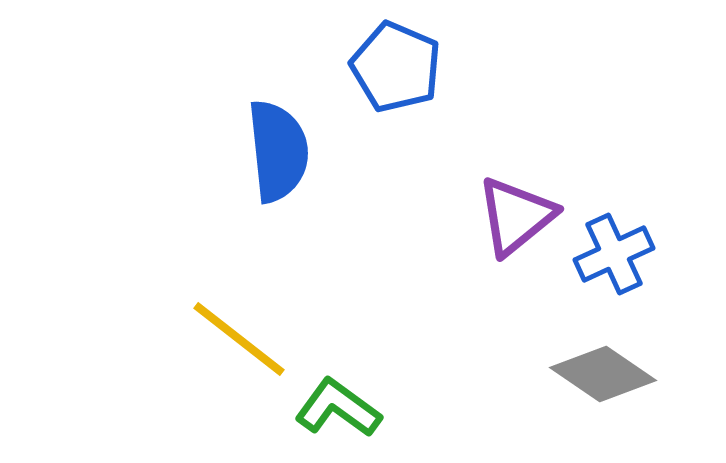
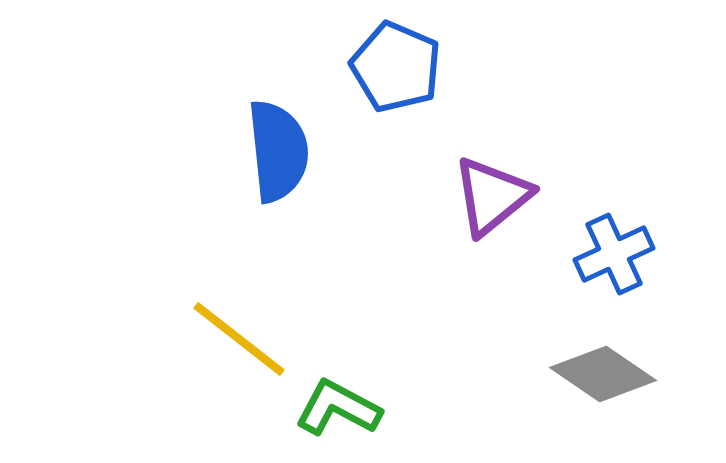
purple triangle: moved 24 px left, 20 px up
green L-shape: rotated 8 degrees counterclockwise
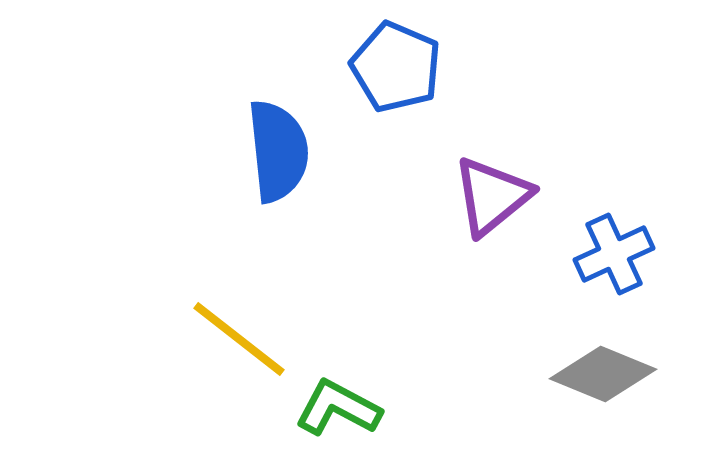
gray diamond: rotated 12 degrees counterclockwise
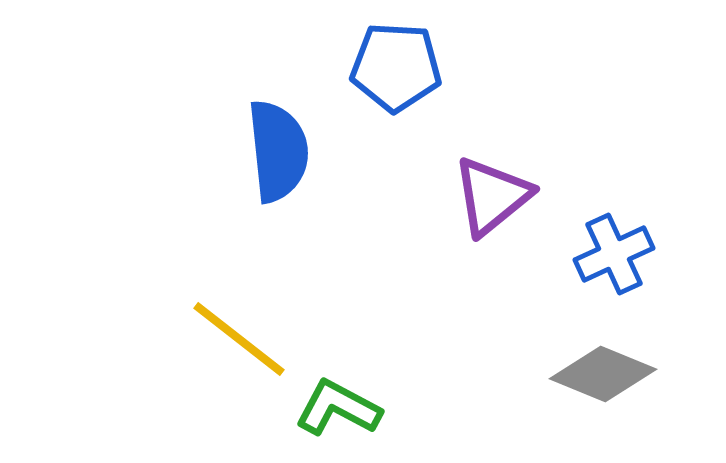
blue pentagon: rotated 20 degrees counterclockwise
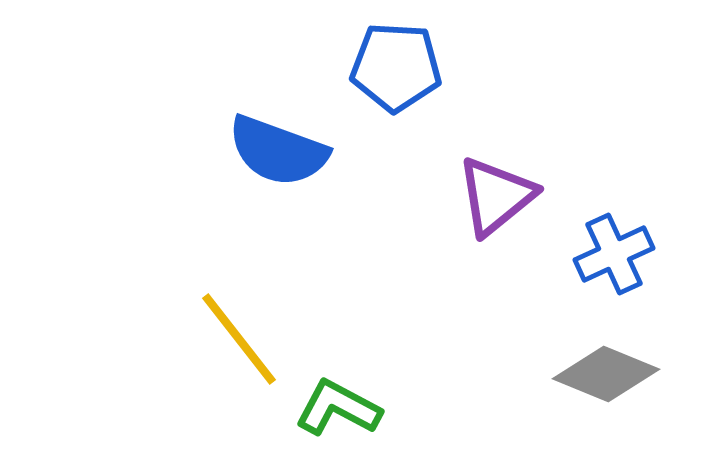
blue semicircle: rotated 116 degrees clockwise
purple triangle: moved 4 px right
yellow line: rotated 14 degrees clockwise
gray diamond: moved 3 px right
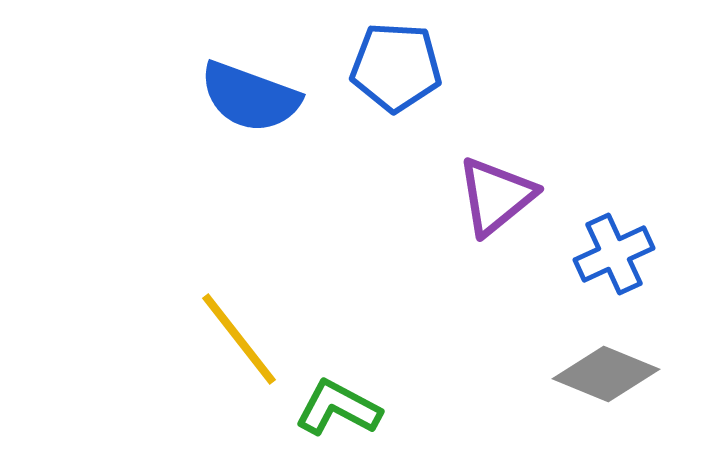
blue semicircle: moved 28 px left, 54 px up
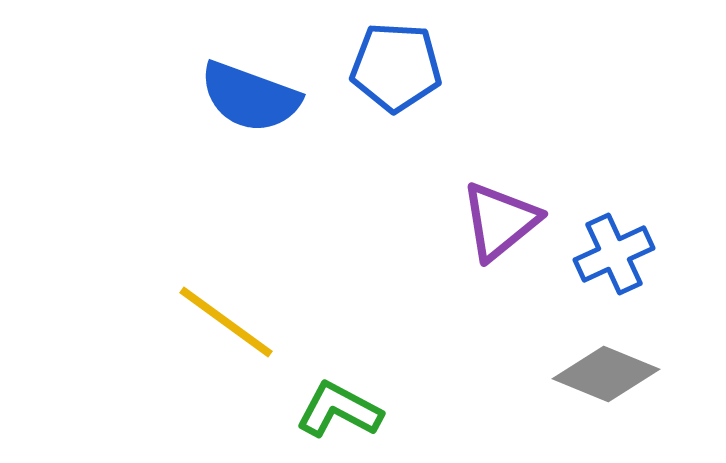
purple triangle: moved 4 px right, 25 px down
yellow line: moved 13 px left, 17 px up; rotated 16 degrees counterclockwise
green L-shape: moved 1 px right, 2 px down
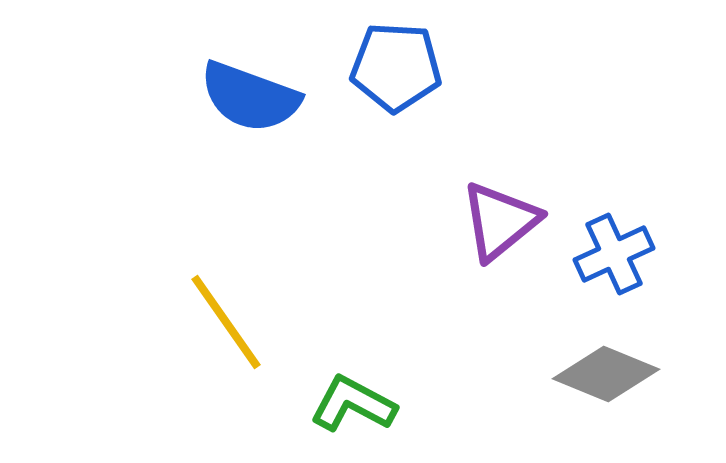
yellow line: rotated 19 degrees clockwise
green L-shape: moved 14 px right, 6 px up
